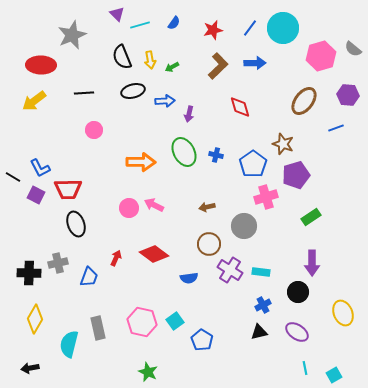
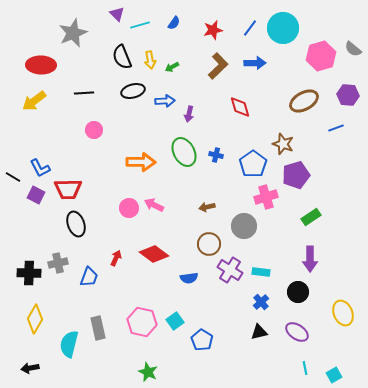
gray star at (72, 35): moved 1 px right, 2 px up
brown ellipse at (304, 101): rotated 24 degrees clockwise
purple arrow at (312, 263): moved 2 px left, 4 px up
blue cross at (263, 305): moved 2 px left, 3 px up; rotated 14 degrees counterclockwise
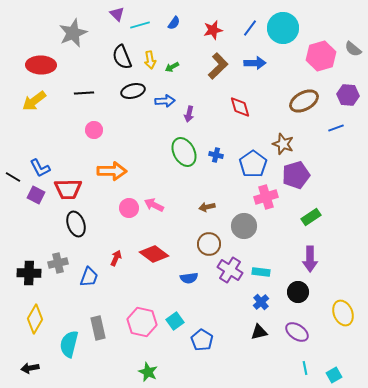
orange arrow at (141, 162): moved 29 px left, 9 px down
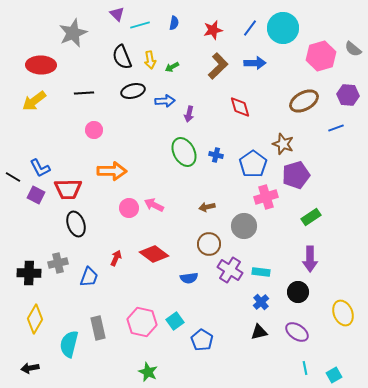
blue semicircle at (174, 23): rotated 24 degrees counterclockwise
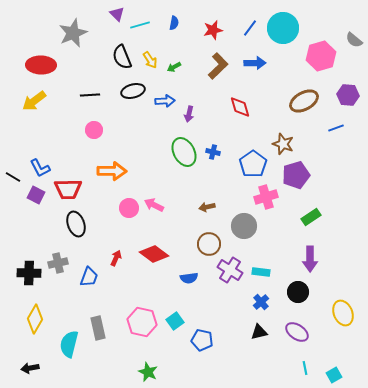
gray semicircle at (353, 49): moved 1 px right, 9 px up
yellow arrow at (150, 60): rotated 24 degrees counterclockwise
green arrow at (172, 67): moved 2 px right
black line at (84, 93): moved 6 px right, 2 px down
blue cross at (216, 155): moved 3 px left, 3 px up
blue pentagon at (202, 340): rotated 20 degrees counterclockwise
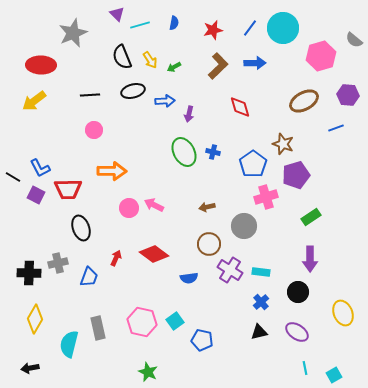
black ellipse at (76, 224): moved 5 px right, 4 px down
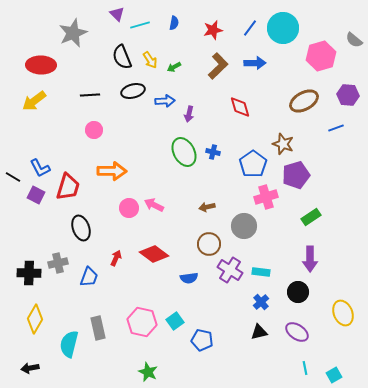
red trapezoid at (68, 189): moved 2 px up; rotated 72 degrees counterclockwise
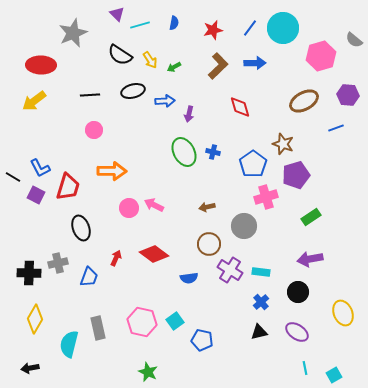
black semicircle at (122, 57): moved 2 px left, 2 px up; rotated 35 degrees counterclockwise
purple arrow at (310, 259): rotated 80 degrees clockwise
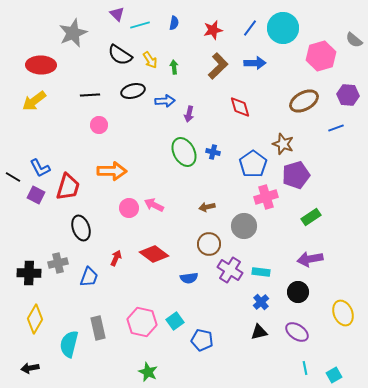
green arrow at (174, 67): rotated 112 degrees clockwise
pink circle at (94, 130): moved 5 px right, 5 px up
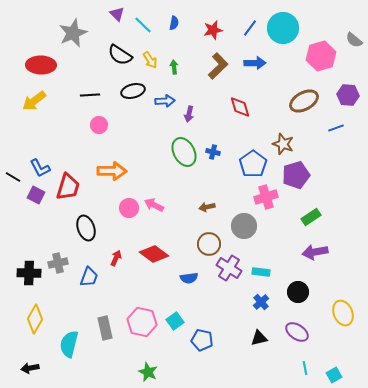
cyan line at (140, 25): moved 3 px right; rotated 60 degrees clockwise
black ellipse at (81, 228): moved 5 px right
purple arrow at (310, 259): moved 5 px right, 7 px up
purple cross at (230, 270): moved 1 px left, 2 px up
gray rectangle at (98, 328): moved 7 px right
black triangle at (259, 332): moved 6 px down
